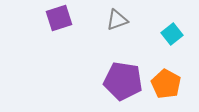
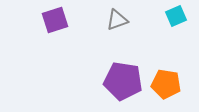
purple square: moved 4 px left, 2 px down
cyan square: moved 4 px right, 18 px up; rotated 15 degrees clockwise
orange pentagon: rotated 20 degrees counterclockwise
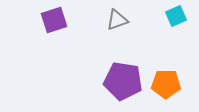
purple square: moved 1 px left
orange pentagon: rotated 8 degrees counterclockwise
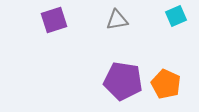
gray triangle: rotated 10 degrees clockwise
orange pentagon: rotated 24 degrees clockwise
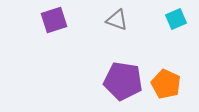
cyan square: moved 3 px down
gray triangle: rotated 30 degrees clockwise
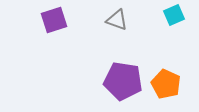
cyan square: moved 2 px left, 4 px up
